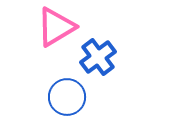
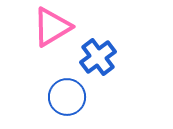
pink triangle: moved 4 px left
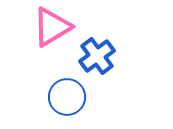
blue cross: moved 1 px left, 1 px up
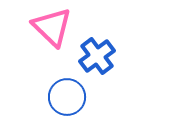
pink triangle: rotated 45 degrees counterclockwise
